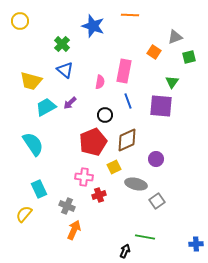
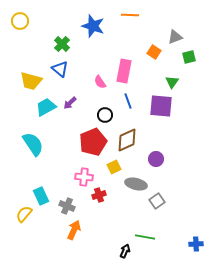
blue triangle: moved 5 px left, 1 px up
pink semicircle: rotated 136 degrees clockwise
cyan rectangle: moved 2 px right, 7 px down
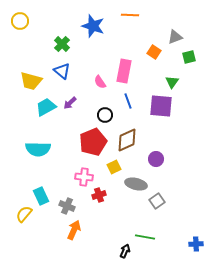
blue triangle: moved 2 px right, 2 px down
cyan semicircle: moved 5 px right, 5 px down; rotated 125 degrees clockwise
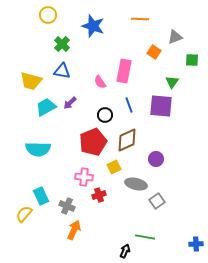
orange line: moved 10 px right, 4 px down
yellow circle: moved 28 px right, 6 px up
green square: moved 3 px right, 3 px down; rotated 16 degrees clockwise
blue triangle: rotated 30 degrees counterclockwise
blue line: moved 1 px right, 4 px down
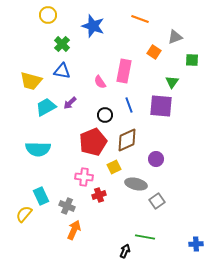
orange line: rotated 18 degrees clockwise
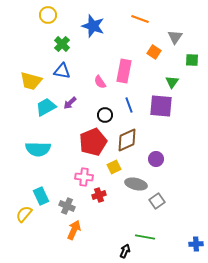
gray triangle: rotated 35 degrees counterclockwise
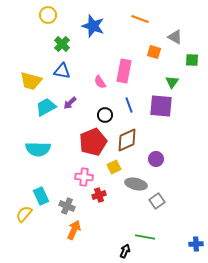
gray triangle: rotated 35 degrees counterclockwise
orange square: rotated 16 degrees counterclockwise
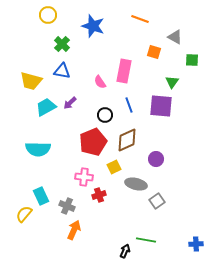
green line: moved 1 px right, 3 px down
